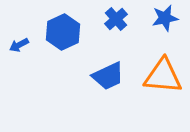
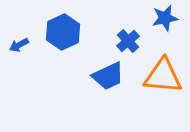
blue cross: moved 12 px right, 22 px down
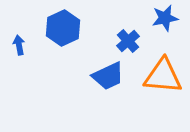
blue hexagon: moved 4 px up
blue arrow: rotated 108 degrees clockwise
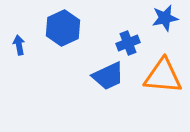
blue cross: moved 2 px down; rotated 20 degrees clockwise
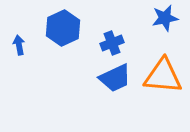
blue cross: moved 16 px left
blue trapezoid: moved 7 px right, 2 px down
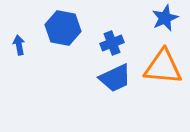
blue star: rotated 12 degrees counterclockwise
blue hexagon: rotated 24 degrees counterclockwise
orange triangle: moved 9 px up
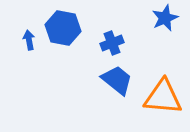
blue arrow: moved 10 px right, 5 px up
orange triangle: moved 30 px down
blue trapezoid: moved 2 px right, 2 px down; rotated 116 degrees counterclockwise
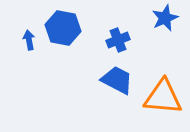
blue cross: moved 6 px right, 3 px up
blue trapezoid: rotated 12 degrees counterclockwise
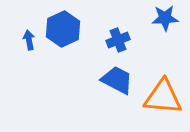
blue star: rotated 20 degrees clockwise
blue hexagon: moved 1 px down; rotated 24 degrees clockwise
